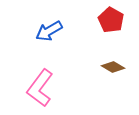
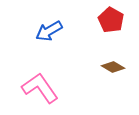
pink L-shape: rotated 108 degrees clockwise
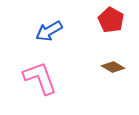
pink L-shape: moved 10 px up; rotated 15 degrees clockwise
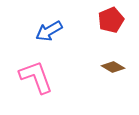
red pentagon: rotated 20 degrees clockwise
pink L-shape: moved 4 px left, 1 px up
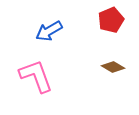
pink L-shape: moved 1 px up
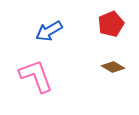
red pentagon: moved 4 px down
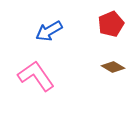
pink L-shape: rotated 15 degrees counterclockwise
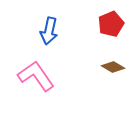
blue arrow: rotated 48 degrees counterclockwise
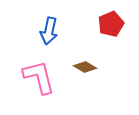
brown diamond: moved 28 px left
pink L-shape: moved 3 px right, 1 px down; rotated 21 degrees clockwise
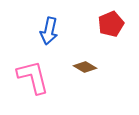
pink L-shape: moved 6 px left
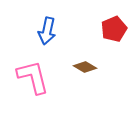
red pentagon: moved 3 px right, 5 px down
blue arrow: moved 2 px left
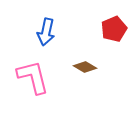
blue arrow: moved 1 px left, 1 px down
